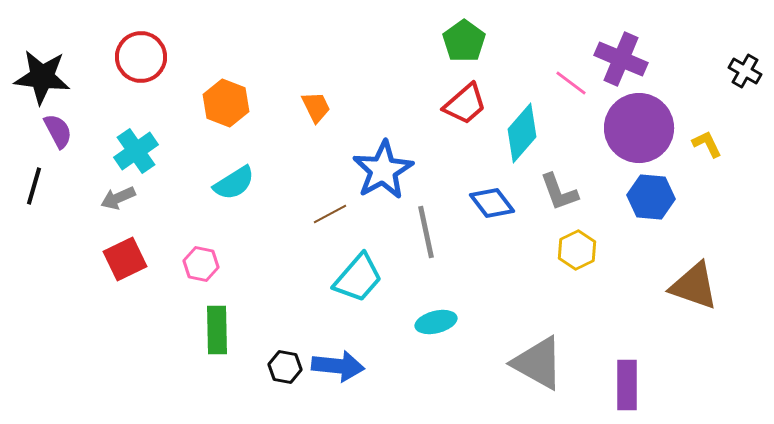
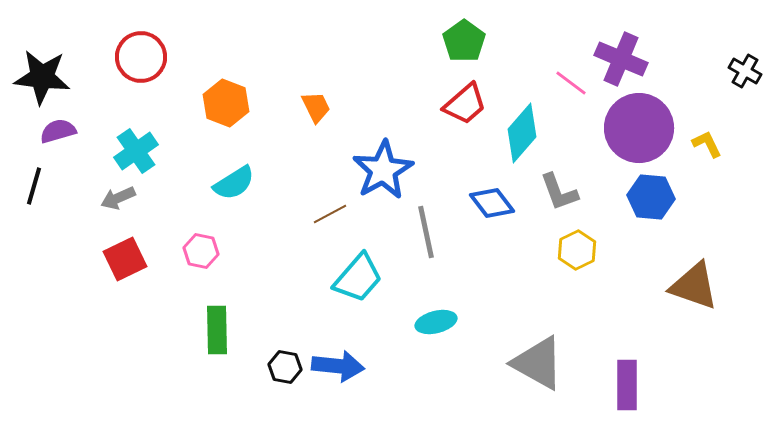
purple semicircle: rotated 78 degrees counterclockwise
pink hexagon: moved 13 px up
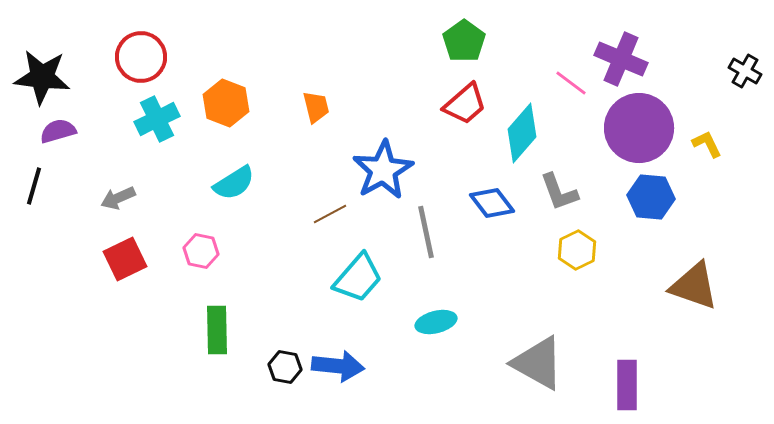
orange trapezoid: rotated 12 degrees clockwise
cyan cross: moved 21 px right, 32 px up; rotated 9 degrees clockwise
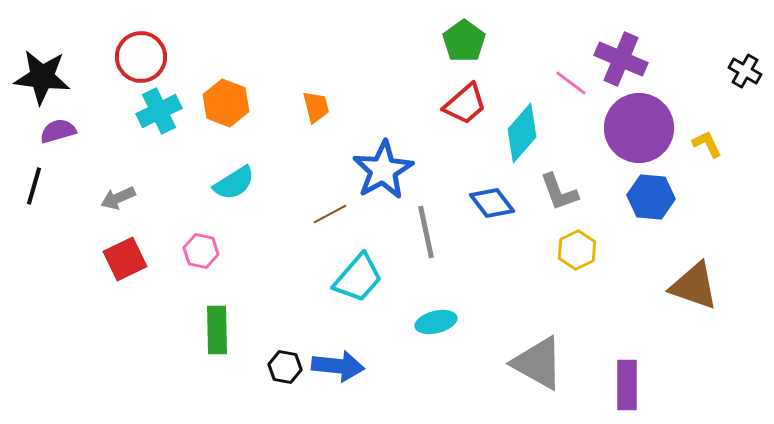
cyan cross: moved 2 px right, 8 px up
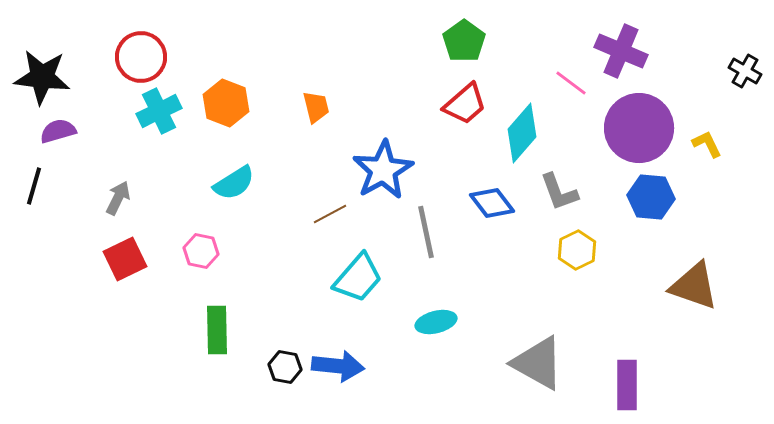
purple cross: moved 8 px up
gray arrow: rotated 140 degrees clockwise
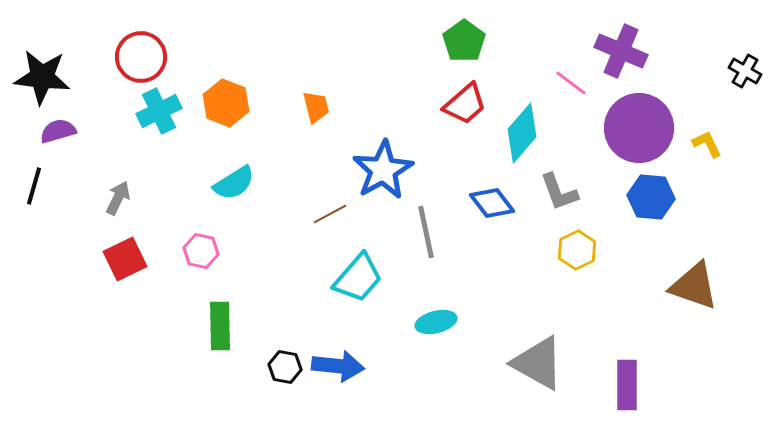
green rectangle: moved 3 px right, 4 px up
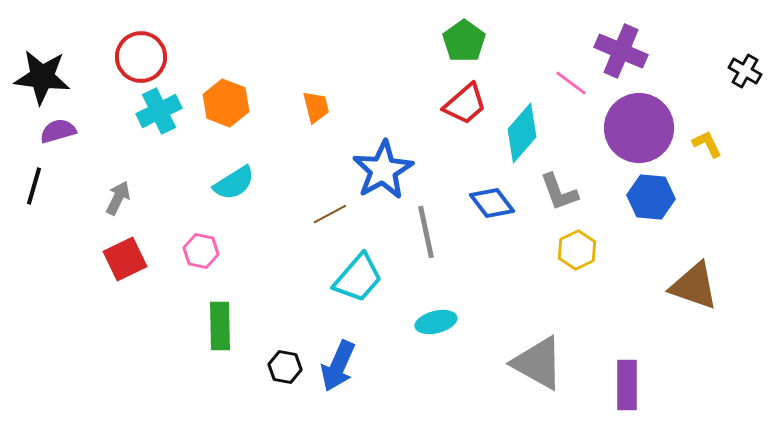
blue arrow: rotated 108 degrees clockwise
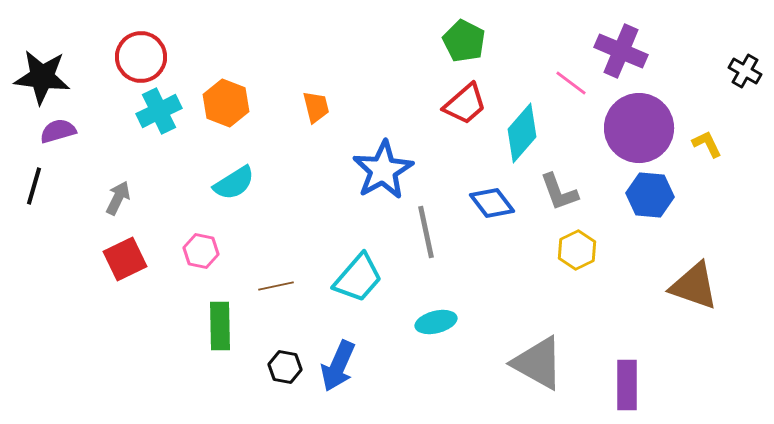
green pentagon: rotated 9 degrees counterclockwise
blue hexagon: moved 1 px left, 2 px up
brown line: moved 54 px left, 72 px down; rotated 16 degrees clockwise
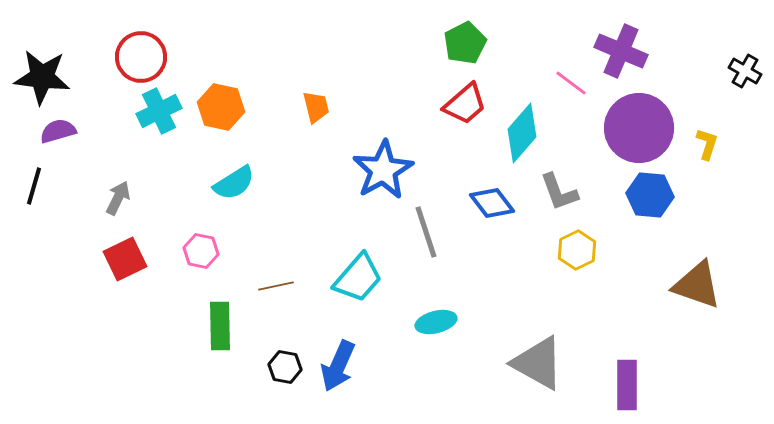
green pentagon: moved 1 px right, 2 px down; rotated 18 degrees clockwise
orange hexagon: moved 5 px left, 4 px down; rotated 9 degrees counterclockwise
yellow L-shape: rotated 44 degrees clockwise
gray line: rotated 6 degrees counterclockwise
brown triangle: moved 3 px right, 1 px up
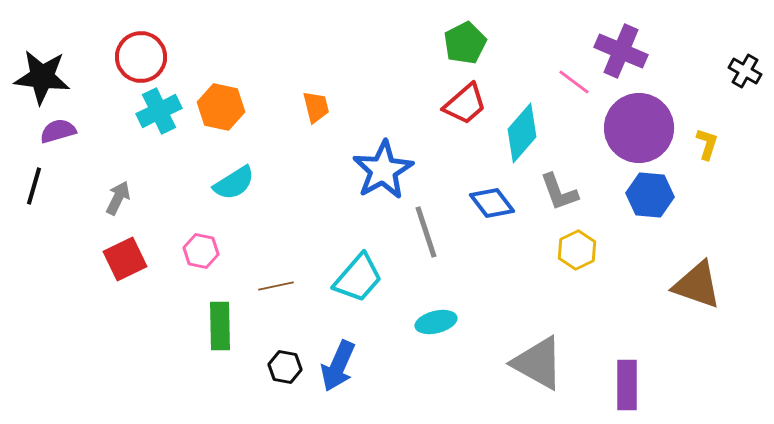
pink line: moved 3 px right, 1 px up
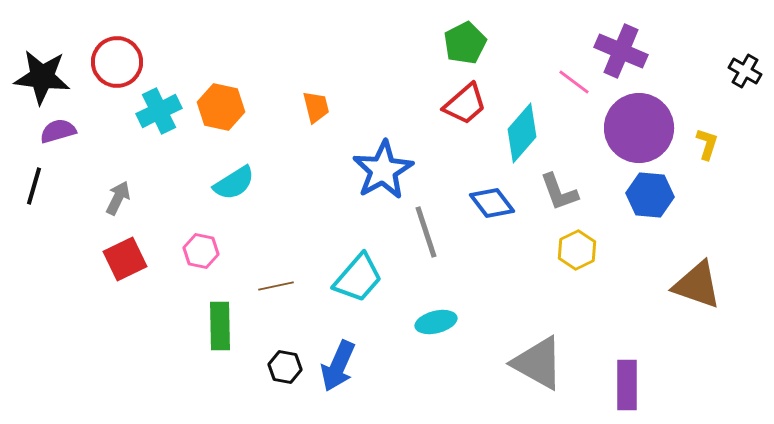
red circle: moved 24 px left, 5 px down
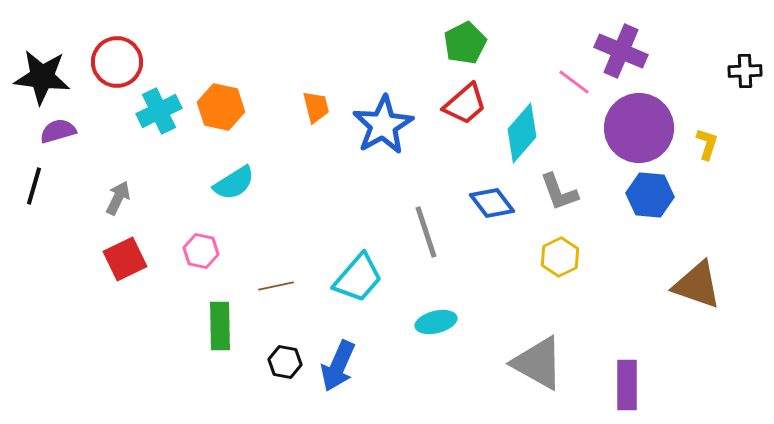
black cross: rotated 32 degrees counterclockwise
blue star: moved 45 px up
yellow hexagon: moved 17 px left, 7 px down
black hexagon: moved 5 px up
